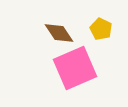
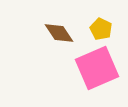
pink square: moved 22 px right
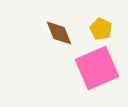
brown diamond: rotated 12 degrees clockwise
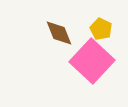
pink square: moved 5 px left, 7 px up; rotated 24 degrees counterclockwise
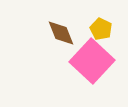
brown diamond: moved 2 px right
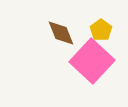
yellow pentagon: moved 1 px down; rotated 10 degrees clockwise
